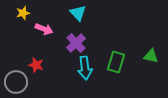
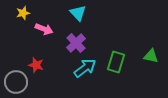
cyan arrow: rotated 120 degrees counterclockwise
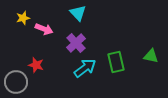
yellow star: moved 5 px down
green rectangle: rotated 30 degrees counterclockwise
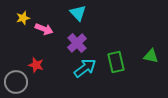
purple cross: moved 1 px right
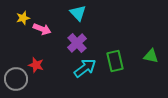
pink arrow: moved 2 px left
green rectangle: moved 1 px left, 1 px up
gray circle: moved 3 px up
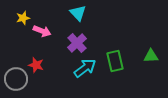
pink arrow: moved 2 px down
green triangle: rotated 14 degrees counterclockwise
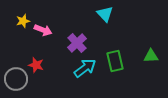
cyan triangle: moved 27 px right, 1 px down
yellow star: moved 3 px down
pink arrow: moved 1 px right, 1 px up
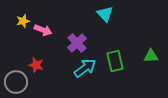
gray circle: moved 3 px down
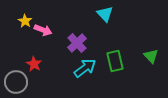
yellow star: moved 2 px right; rotated 24 degrees counterclockwise
green triangle: rotated 49 degrees clockwise
red star: moved 2 px left, 1 px up; rotated 14 degrees clockwise
